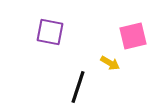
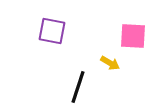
purple square: moved 2 px right, 1 px up
pink square: rotated 16 degrees clockwise
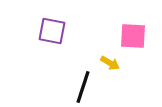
black line: moved 5 px right
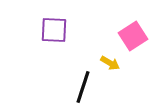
purple square: moved 2 px right, 1 px up; rotated 8 degrees counterclockwise
pink square: rotated 36 degrees counterclockwise
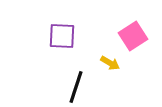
purple square: moved 8 px right, 6 px down
black line: moved 7 px left
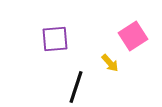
purple square: moved 7 px left, 3 px down; rotated 8 degrees counterclockwise
yellow arrow: rotated 18 degrees clockwise
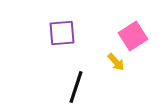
purple square: moved 7 px right, 6 px up
yellow arrow: moved 6 px right, 1 px up
